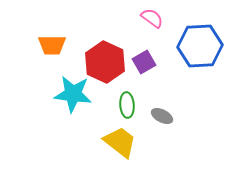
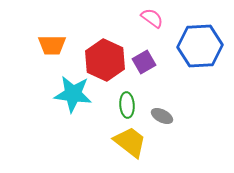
red hexagon: moved 2 px up
yellow trapezoid: moved 10 px right
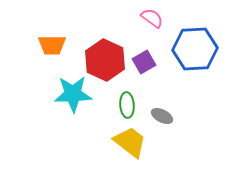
blue hexagon: moved 5 px left, 3 px down
cyan star: rotated 9 degrees counterclockwise
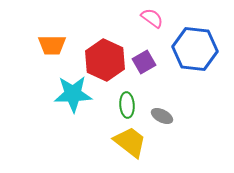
blue hexagon: rotated 9 degrees clockwise
